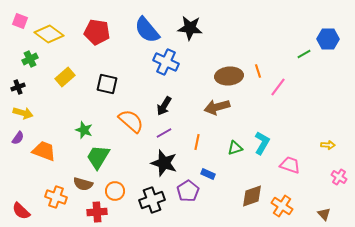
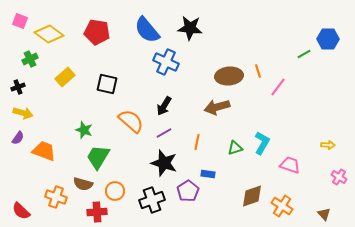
blue rectangle at (208, 174): rotated 16 degrees counterclockwise
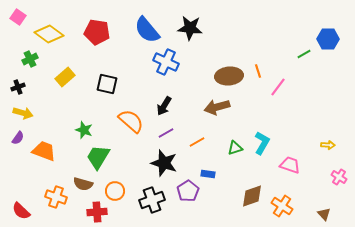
pink square at (20, 21): moved 2 px left, 4 px up; rotated 14 degrees clockwise
purple line at (164, 133): moved 2 px right
orange line at (197, 142): rotated 49 degrees clockwise
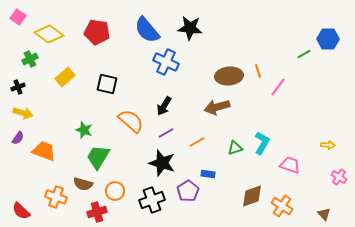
black star at (164, 163): moved 2 px left
red cross at (97, 212): rotated 12 degrees counterclockwise
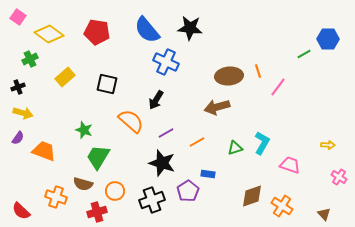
black arrow at (164, 106): moved 8 px left, 6 px up
